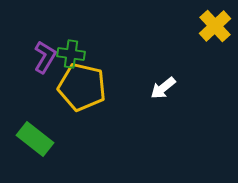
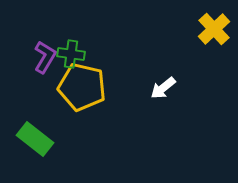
yellow cross: moved 1 px left, 3 px down
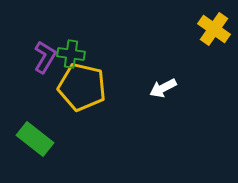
yellow cross: rotated 12 degrees counterclockwise
white arrow: rotated 12 degrees clockwise
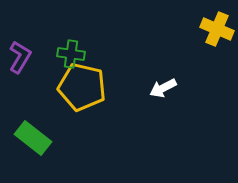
yellow cross: moved 3 px right; rotated 12 degrees counterclockwise
purple L-shape: moved 25 px left
green rectangle: moved 2 px left, 1 px up
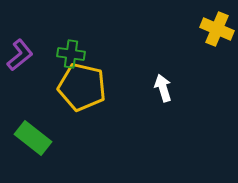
purple L-shape: moved 2 px up; rotated 20 degrees clockwise
white arrow: rotated 100 degrees clockwise
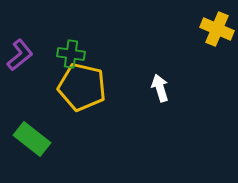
white arrow: moved 3 px left
green rectangle: moved 1 px left, 1 px down
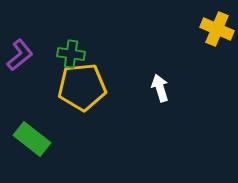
yellow pentagon: rotated 18 degrees counterclockwise
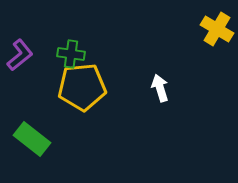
yellow cross: rotated 8 degrees clockwise
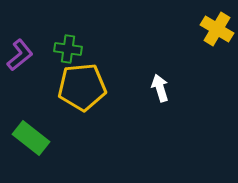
green cross: moved 3 px left, 5 px up
green rectangle: moved 1 px left, 1 px up
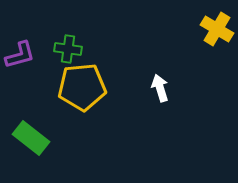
purple L-shape: rotated 24 degrees clockwise
